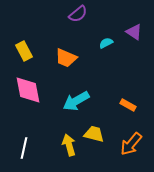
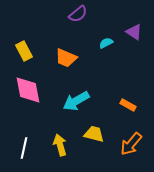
yellow arrow: moved 9 px left
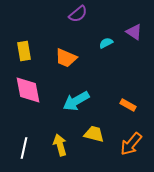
yellow rectangle: rotated 18 degrees clockwise
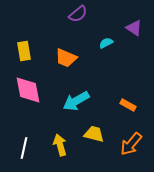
purple triangle: moved 4 px up
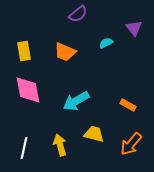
purple triangle: rotated 18 degrees clockwise
orange trapezoid: moved 1 px left, 6 px up
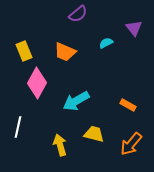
yellow rectangle: rotated 12 degrees counterclockwise
pink diamond: moved 9 px right, 7 px up; rotated 40 degrees clockwise
white line: moved 6 px left, 21 px up
